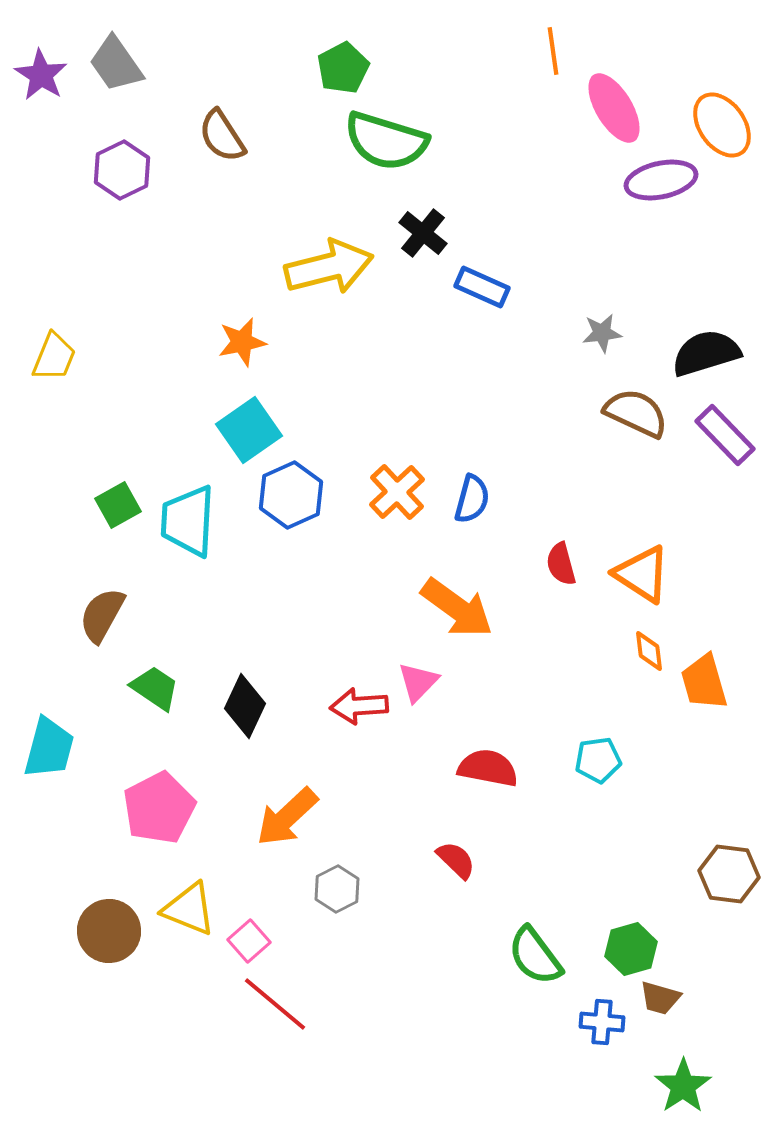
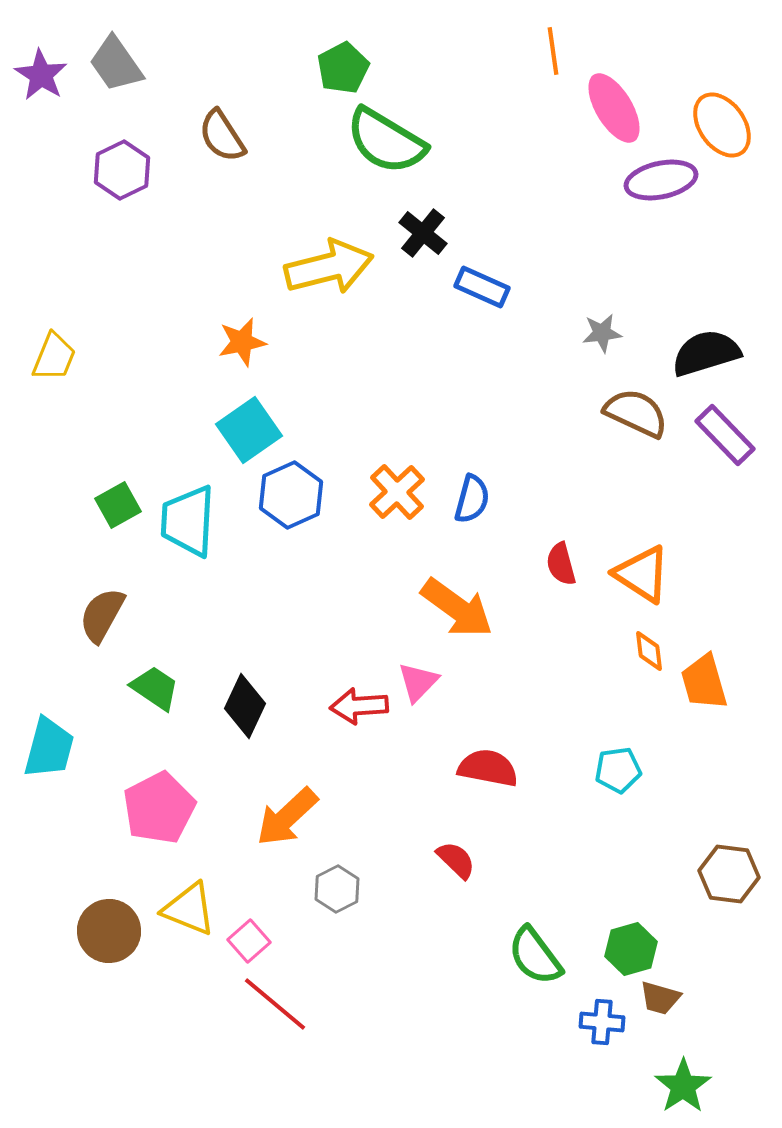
green semicircle at (386, 141): rotated 14 degrees clockwise
cyan pentagon at (598, 760): moved 20 px right, 10 px down
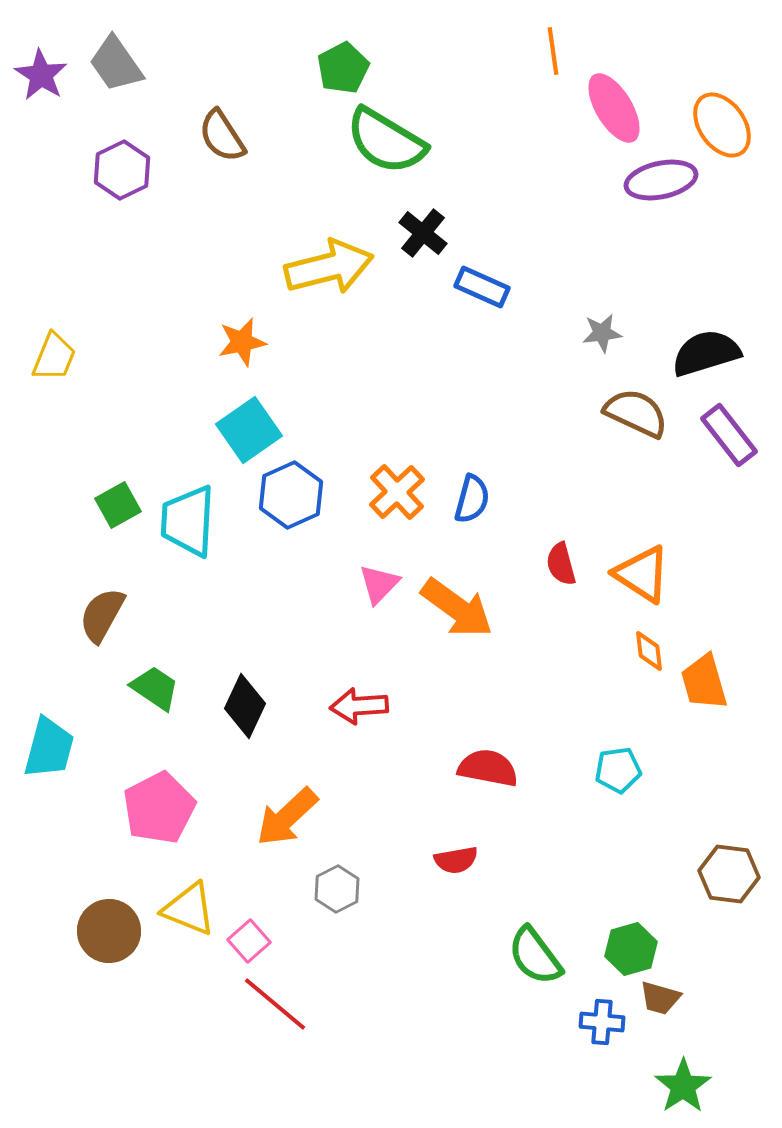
purple rectangle at (725, 435): moved 4 px right; rotated 6 degrees clockwise
pink triangle at (418, 682): moved 39 px left, 98 px up
red semicircle at (456, 860): rotated 126 degrees clockwise
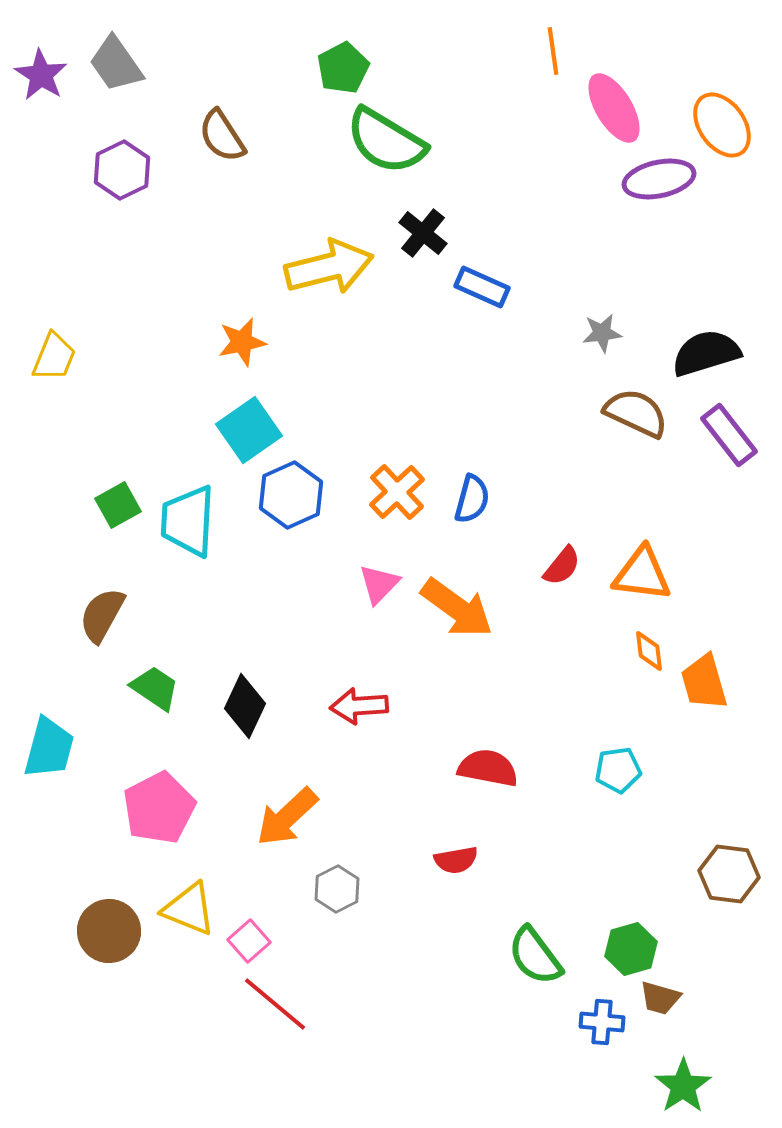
purple ellipse at (661, 180): moved 2 px left, 1 px up
red semicircle at (561, 564): moved 1 px right, 2 px down; rotated 126 degrees counterclockwise
orange triangle at (642, 574): rotated 26 degrees counterclockwise
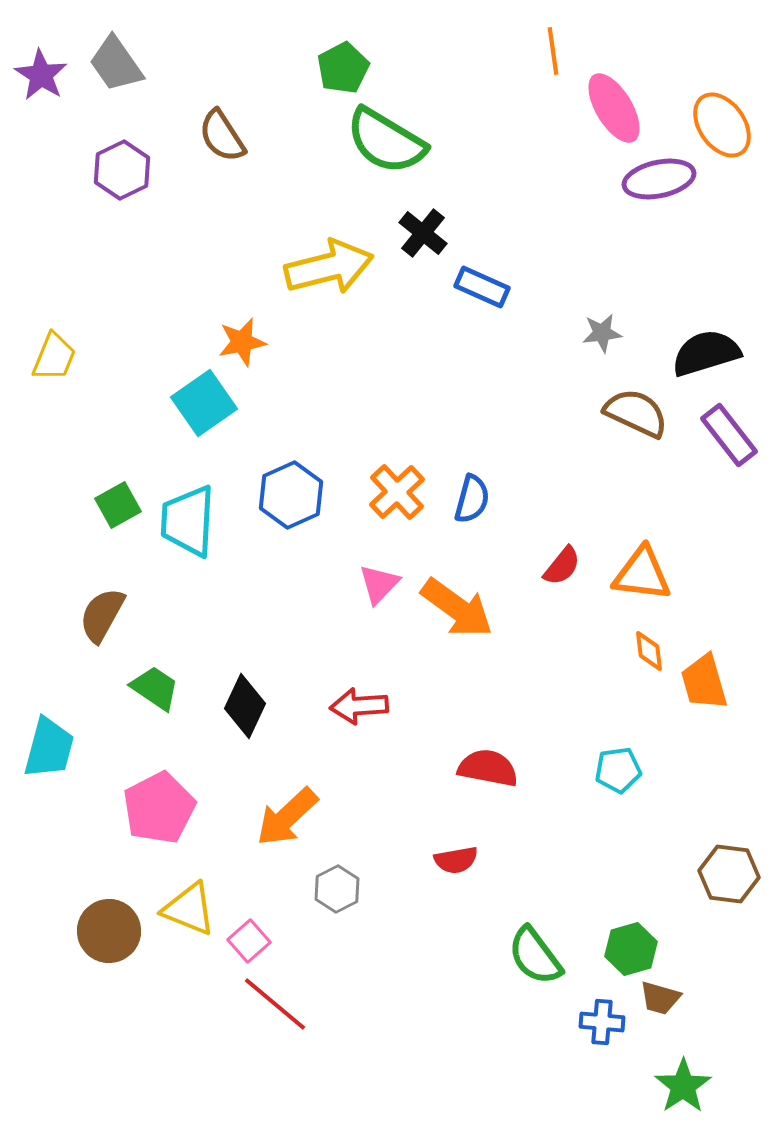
cyan square at (249, 430): moved 45 px left, 27 px up
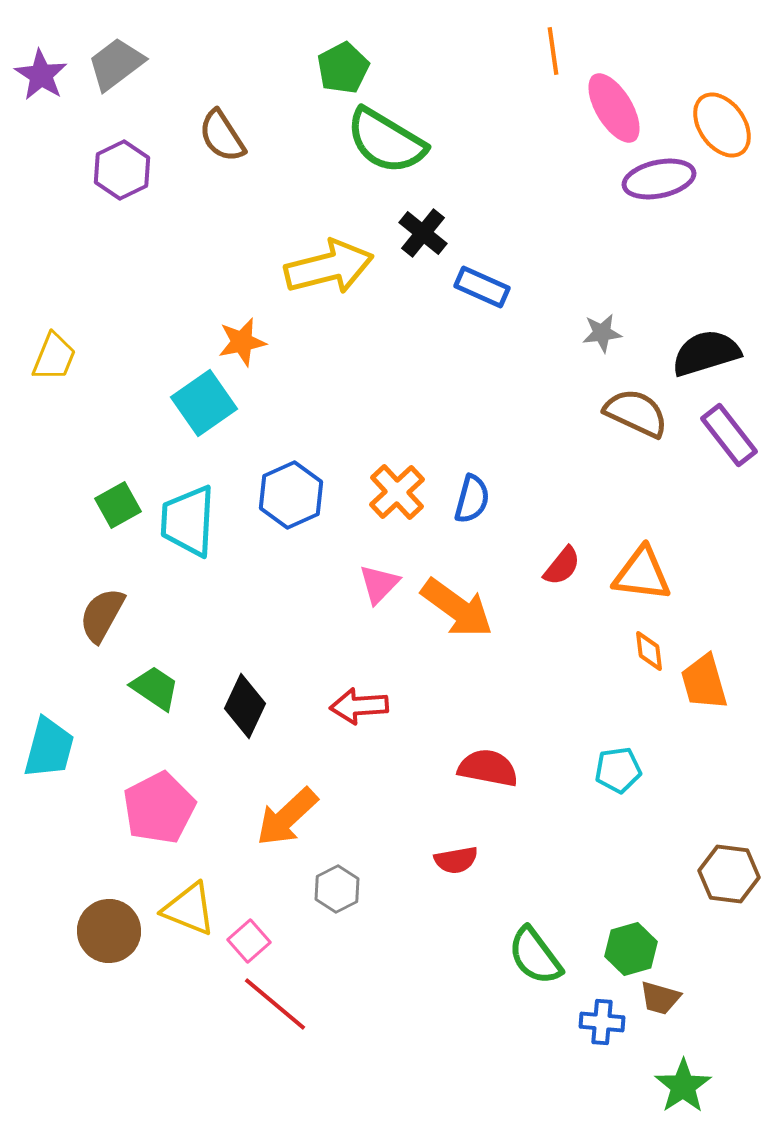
gray trapezoid at (116, 64): rotated 88 degrees clockwise
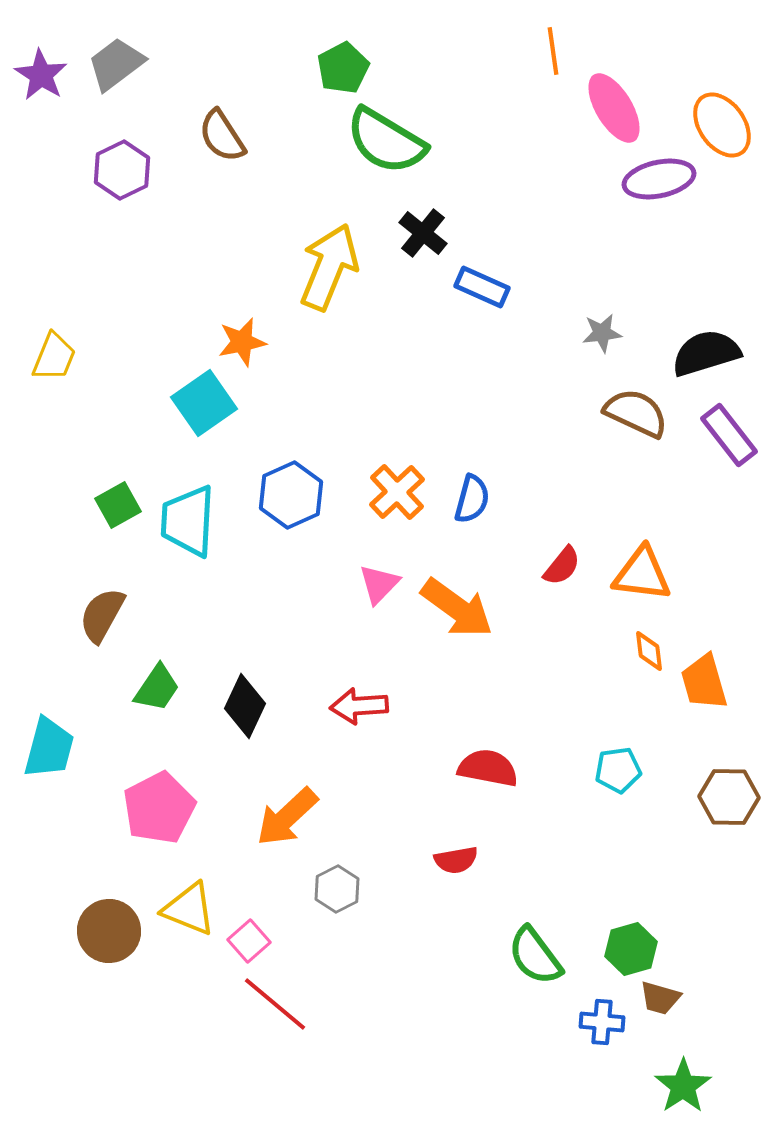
yellow arrow at (329, 267): rotated 54 degrees counterclockwise
green trapezoid at (155, 688): moved 2 px right; rotated 90 degrees clockwise
brown hexagon at (729, 874): moved 77 px up; rotated 6 degrees counterclockwise
